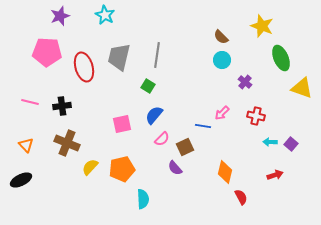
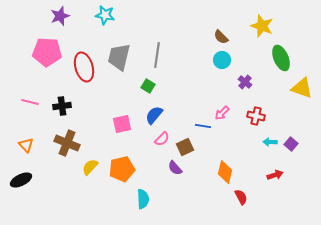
cyan star: rotated 18 degrees counterclockwise
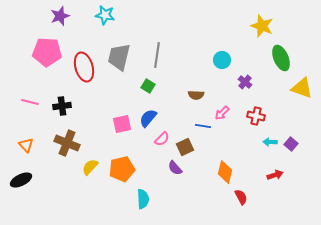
brown semicircle: moved 25 px left, 58 px down; rotated 42 degrees counterclockwise
blue semicircle: moved 6 px left, 3 px down
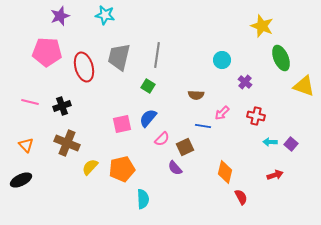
yellow triangle: moved 2 px right, 2 px up
black cross: rotated 12 degrees counterclockwise
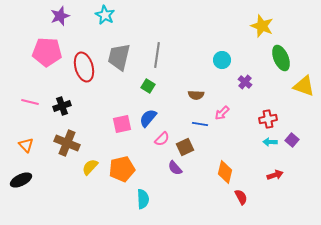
cyan star: rotated 18 degrees clockwise
red cross: moved 12 px right, 3 px down; rotated 24 degrees counterclockwise
blue line: moved 3 px left, 2 px up
purple square: moved 1 px right, 4 px up
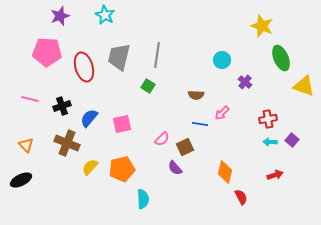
pink line: moved 3 px up
blue semicircle: moved 59 px left
